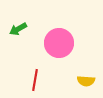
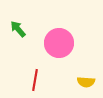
green arrow: rotated 78 degrees clockwise
yellow semicircle: moved 1 px down
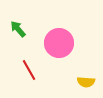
red line: moved 6 px left, 10 px up; rotated 40 degrees counterclockwise
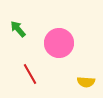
red line: moved 1 px right, 4 px down
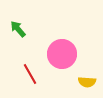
pink circle: moved 3 px right, 11 px down
yellow semicircle: moved 1 px right
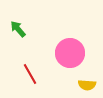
pink circle: moved 8 px right, 1 px up
yellow semicircle: moved 3 px down
